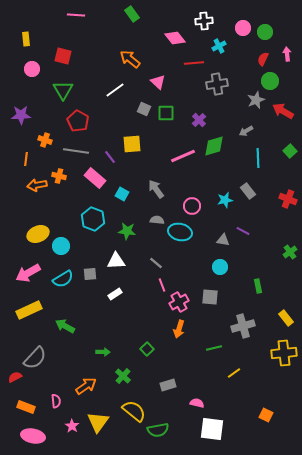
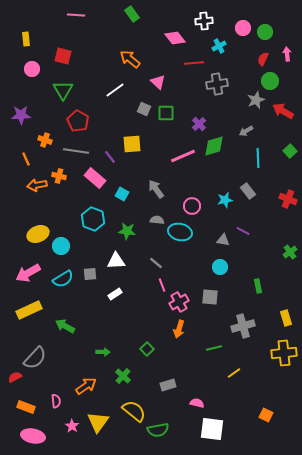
purple cross at (199, 120): moved 4 px down
orange line at (26, 159): rotated 32 degrees counterclockwise
yellow rectangle at (286, 318): rotated 21 degrees clockwise
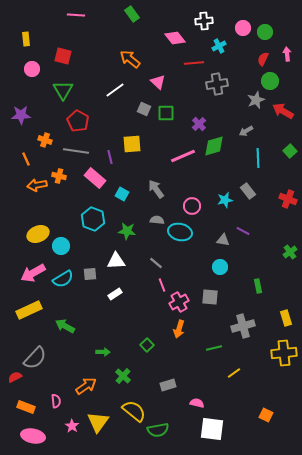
purple line at (110, 157): rotated 24 degrees clockwise
pink arrow at (28, 273): moved 5 px right
green square at (147, 349): moved 4 px up
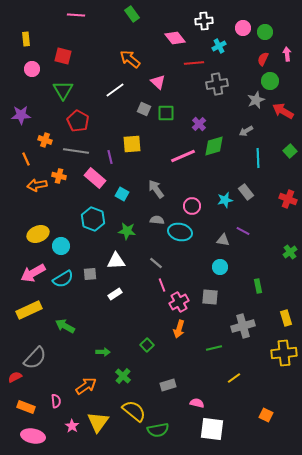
gray rectangle at (248, 191): moved 2 px left, 1 px down
yellow line at (234, 373): moved 5 px down
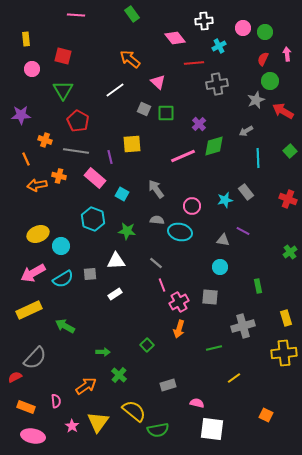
green cross at (123, 376): moved 4 px left, 1 px up
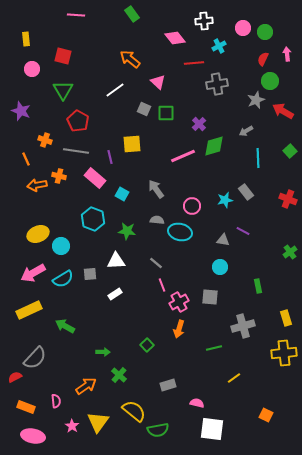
purple star at (21, 115): moved 4 px up; rotated 24 degrees clockwise
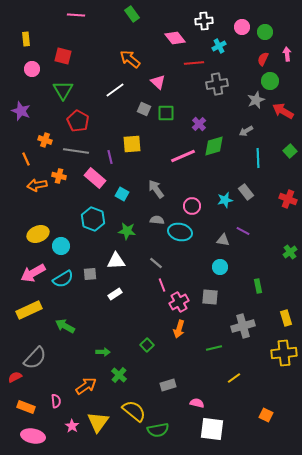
pink circle at (243, 28): moved 1 px left, 1 px up
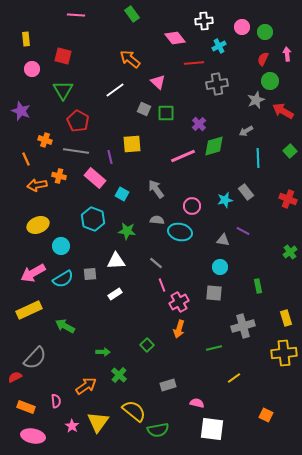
yellow ellipse at (38, 234): moved 9 px up
gray square at (210, 297): moved 4 px right, 4 px up
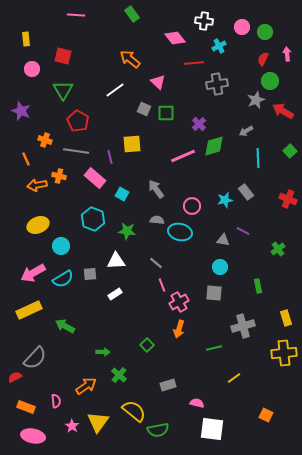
white cross at (204, 21): rotated 12 degrees clockwise
green cross at (290, 252): moved 12 px left, 3 px up
